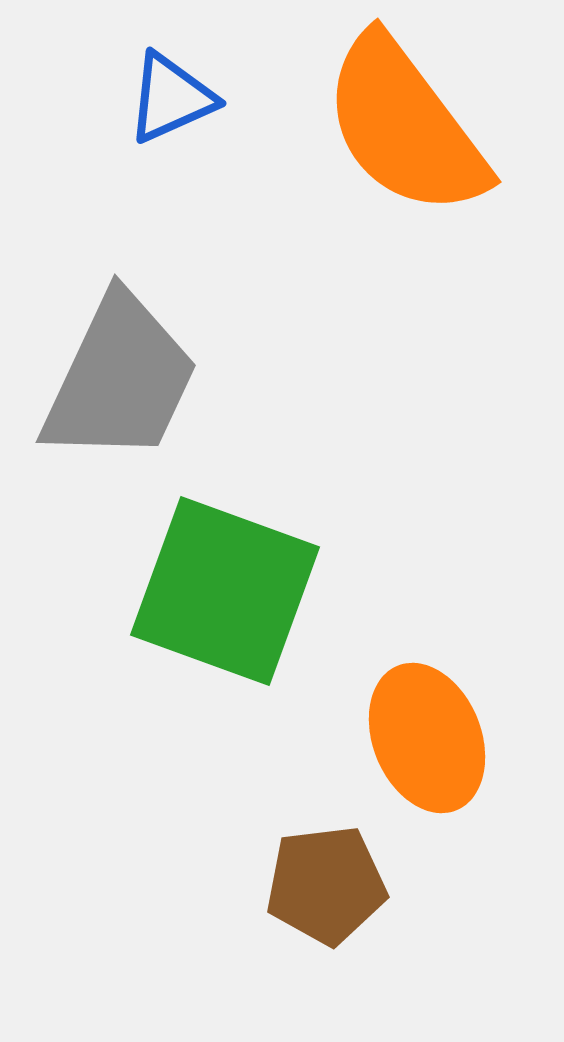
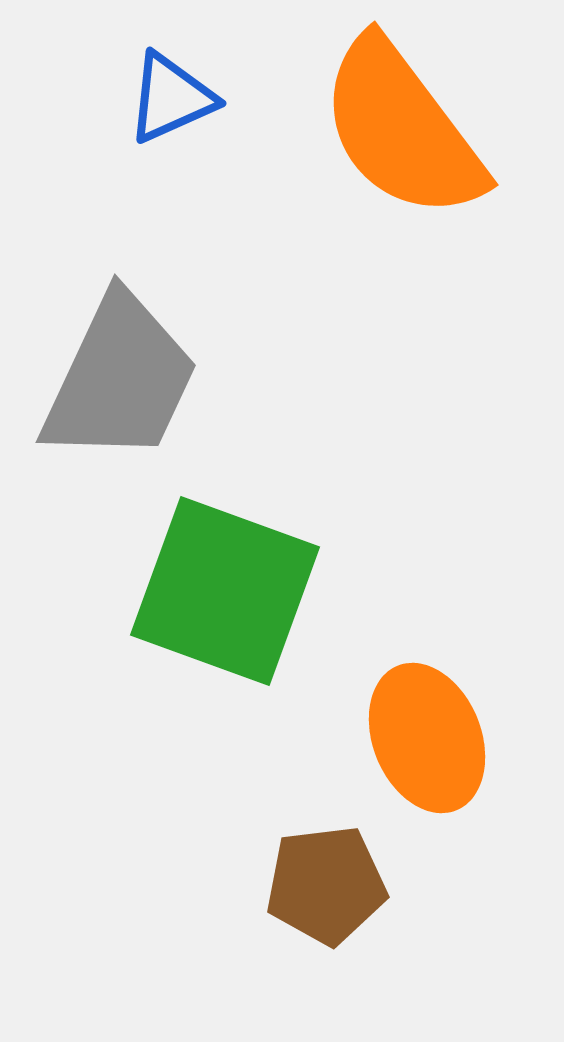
orange semicircle: moved 3 px left, 3 px down
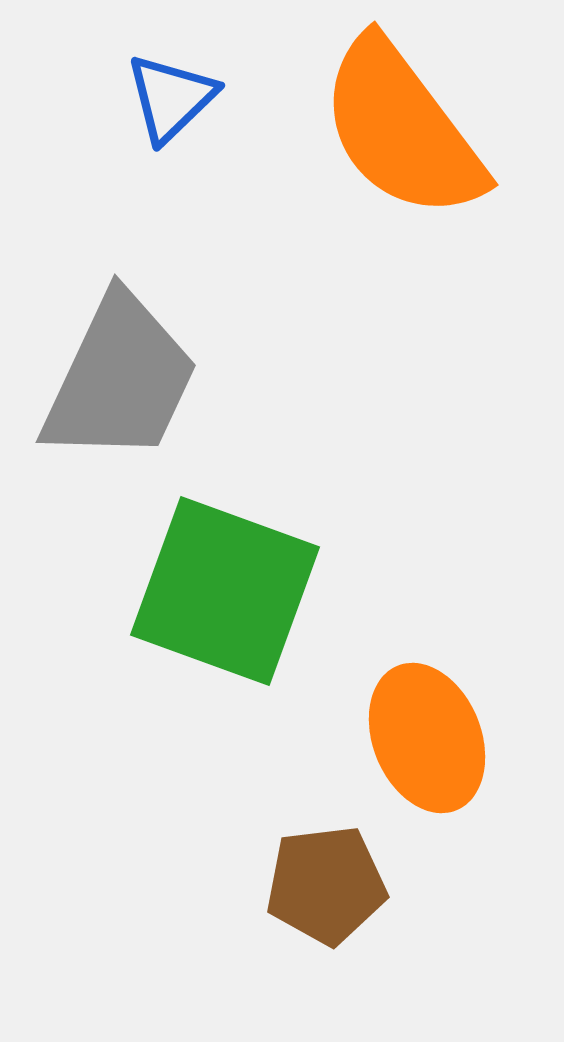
blue triangle: rotated 20 degrees counterclockwise
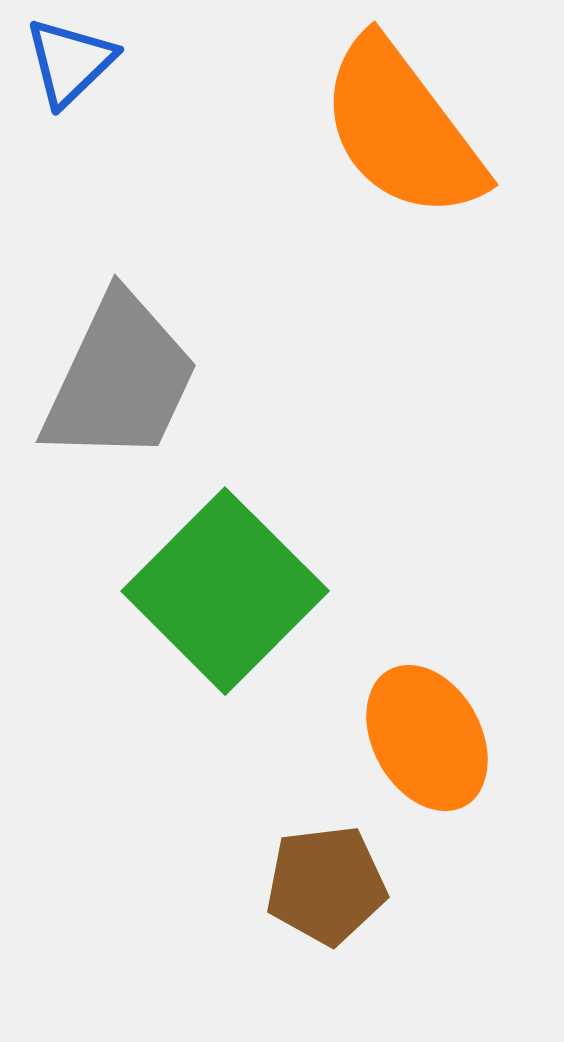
blue triangle: moved 101 px left, 36 px up
green square: rotated 25 degrees clockwise
orange ellipse: rotated 7 degrees counterclockwise
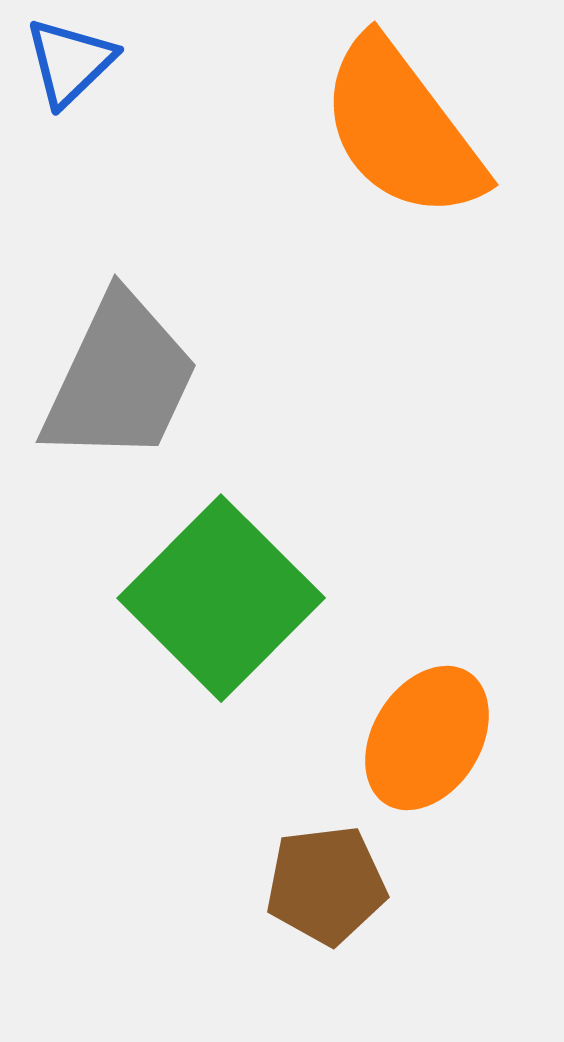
green square: moved 4 px left, 7 px down
orange ellipse: rotated 61 degrees clockwise
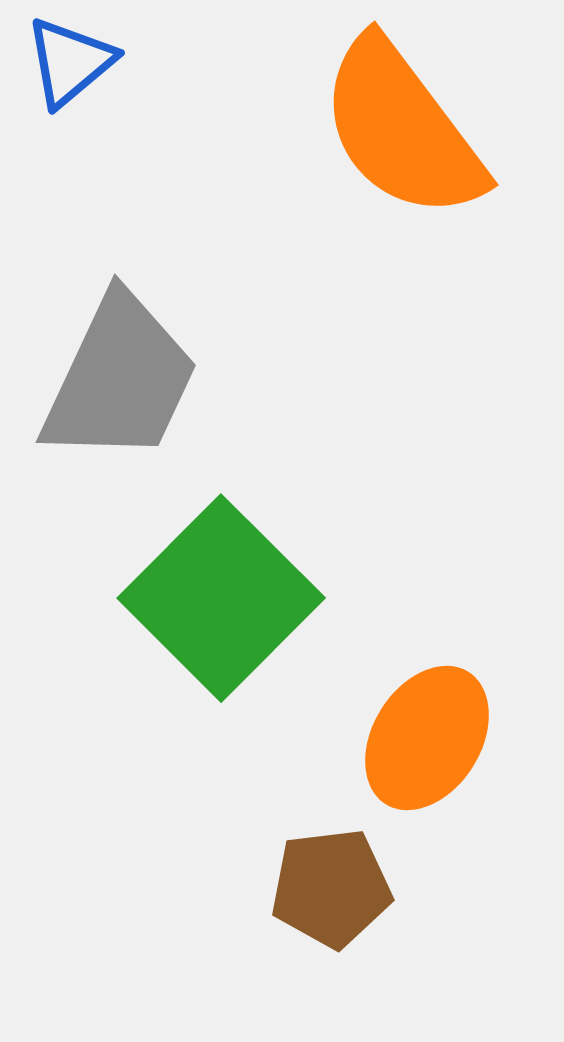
blue triangle: rotated 4 degrees clockwise
brown pentagon: moved 5 px right, 3 px down
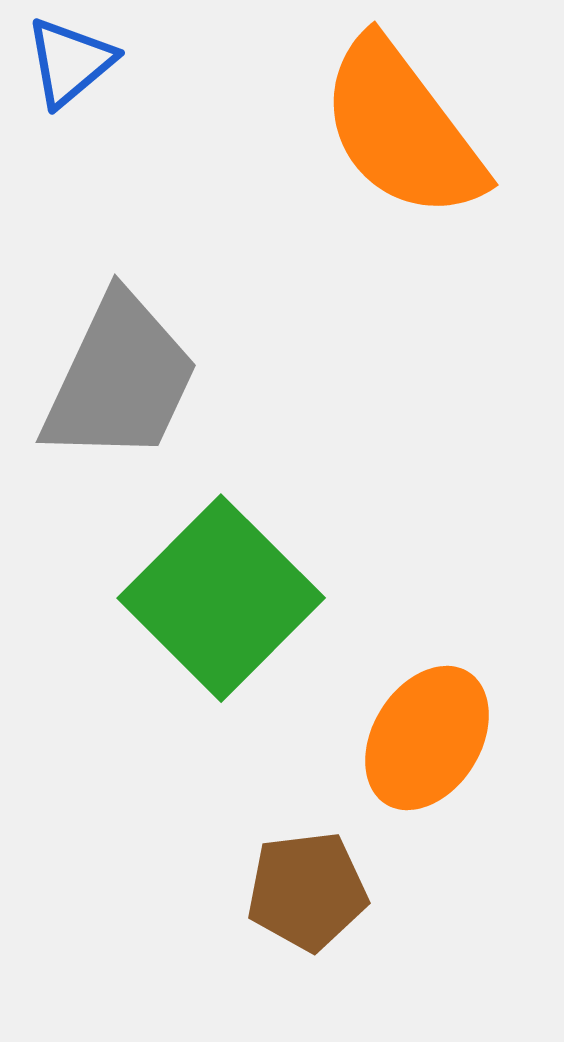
brown pentagon: moved 24 px left, 3 px down
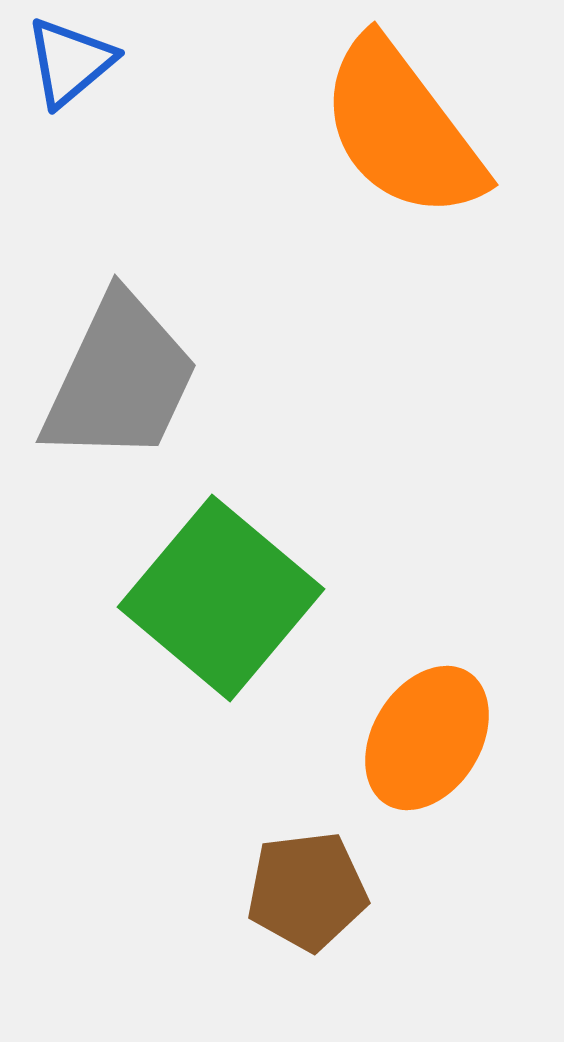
green square: rotated 5 degrees counterclockwise
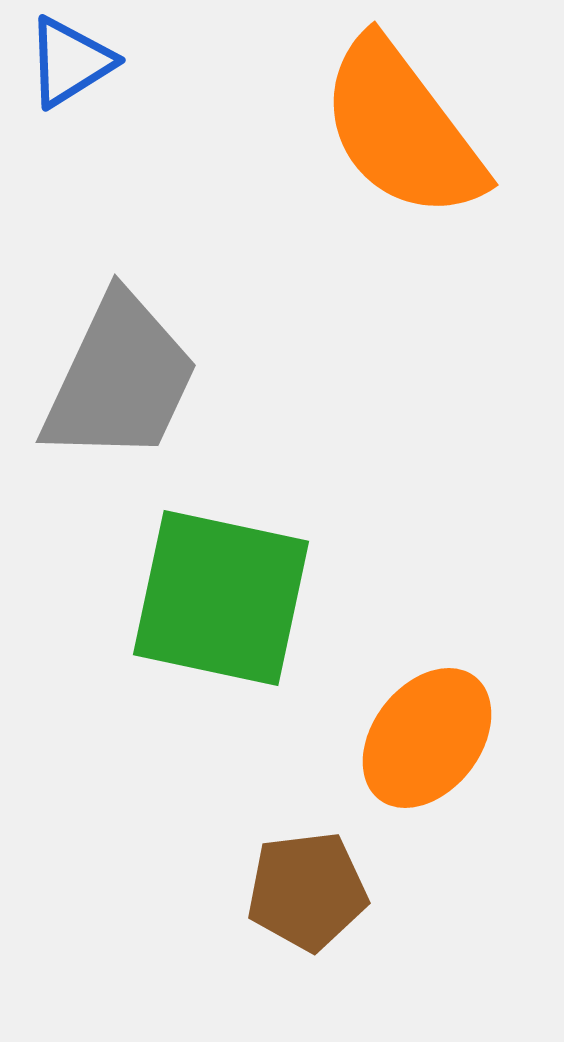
blue triangle: rotated 8 degrees clockwise
green square: rotated 28 degrees counterclockwise
orange ellipse: rotated 6 degrees clockwise
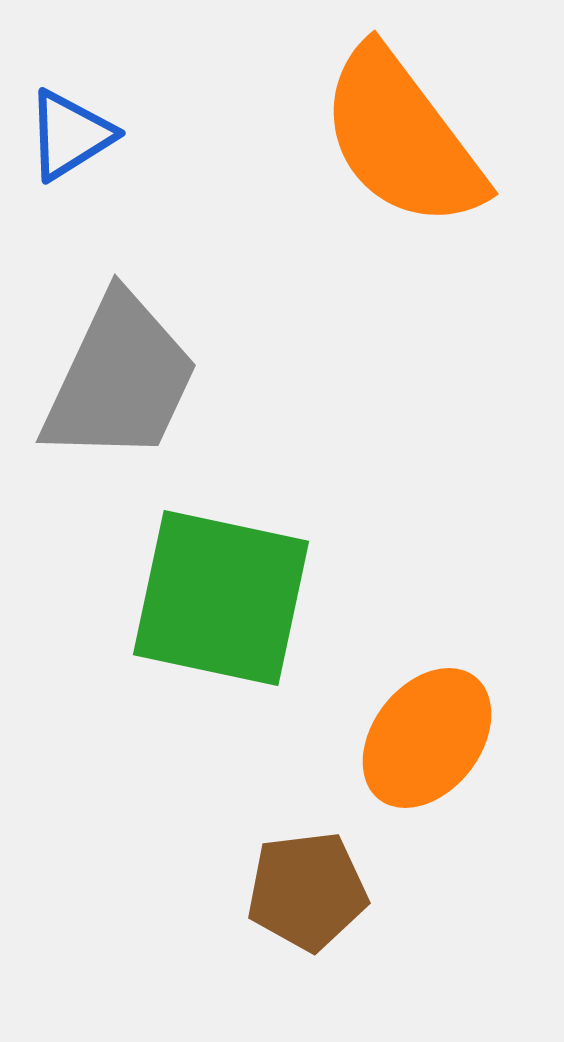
blue triangle: moved 73 px down
orange semicircle: moved 9 px down
